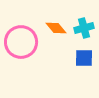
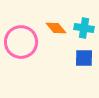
cyan cross: rotated 24 degrees clockwise
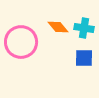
orange diamond: moved 2 px right, 1 px up
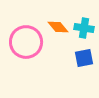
pink circle: moved 5 px right
blue square: rotated 12 degrees counterclockwise
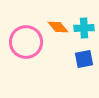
cyan cross: rotated 12 degrees counterclockwise
blue square: moved 1 px down
